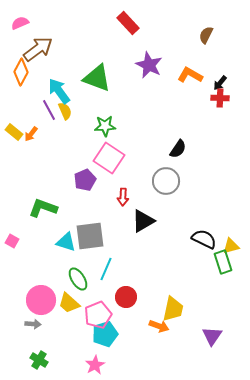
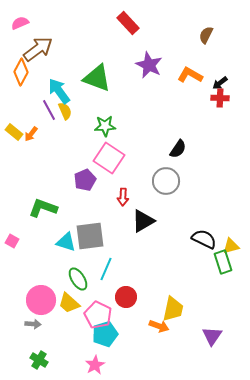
black arrow at (220, 83): rotated 14 degrees clockwise
pink pentagon at (98, 315): rotated 24 degrees counterclockwise
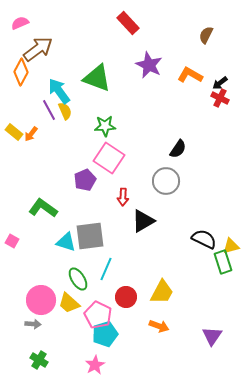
red cross at (220, 98): rotated 24 degrees clockwise
green L-shape at (43, 208): rotated 16 degrees clockwise
yellow trapezoid at (173, 309): moved 11 px left, 17 px up; rotated 16 degrees clockwise
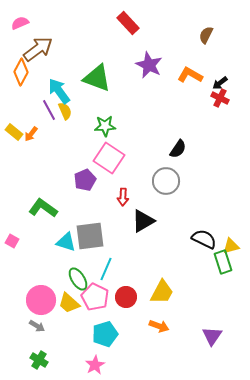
pink pentagon at (98, 315): moved 3 px left, 18 px up
gray arrow at (33, 324): moved 4 px right, 2 px down; rotated 28 degrees clockwise
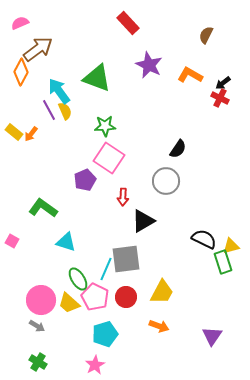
black arrow at (220, 83): moved 3 px right
gray square at (90, 236): moved 36 px right, 23 px down
green cross at (39, 360): moved 1 px left, 2 px down
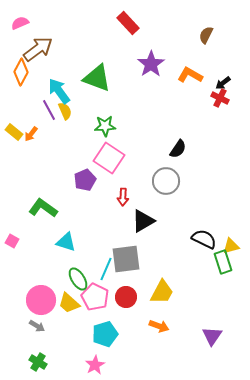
purple star at (149, 65): moved 2 px right, 1 px up; rotated 12 degrees clockwise
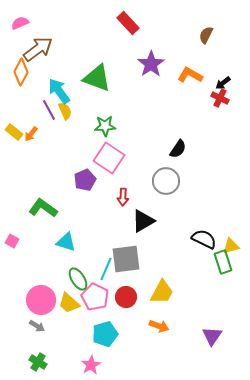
pink star at (95, 365): moved 4 px left
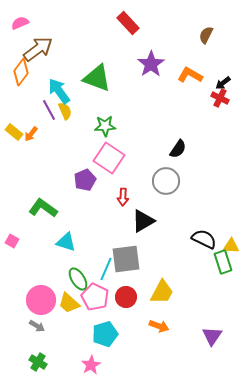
orange diamond at (21, 72): rotated 8 degrees clockwise
yellow triangle at (231, 246): rotated 18 degrees clockwise
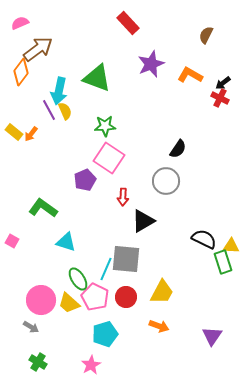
purple star at (151, 64): rotated 12 degrees clockwise
cyan arrow at (59, 91): rotated 132 degrees counterclockwise
gray square at (126, 259): rotated 12 degrees clockwise
gray arrow at (37, 326): moved 6 px left, 1 px down
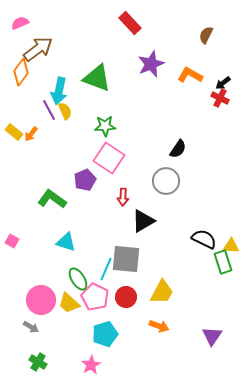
red rectangle at (128, 23): moved 2 px right
green L-shape at (43, 208): moved 9 px right, 9 px up
